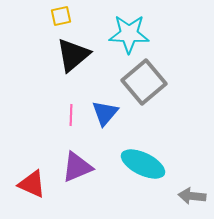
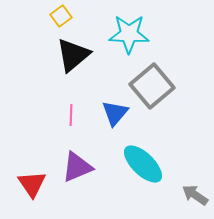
yellow square: rotated 25 degrees counterclockwise
gray square: moved 8 px right, 4 px down
blue triangle: moved 10 px right
cyan ellipse: rotated 18 degrees clockwise
red triangle: rotated 32 degrees clockwise
gray arrow: moved 3 px right, 1 px up; rotated 28 degrees clockwise
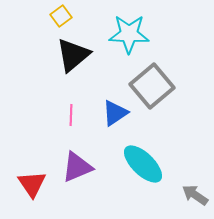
blue triangle: rotated 16 degrees clockwise
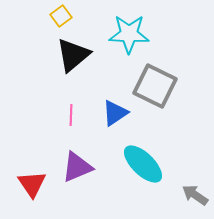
gray square: moved 3 px right; rotated 24 degrees counterclockwise
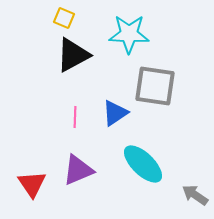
yellow square: moved 3 px right, 2 px down; rotated 30 degrees counterclockwise
black triangle: rotated 12 degrees clockwise
gray square: rotated 18 degrees counterclockwise
pink line: moved 4 px right, 2 px down
purple triangle: moved 1 px right, 3 px down
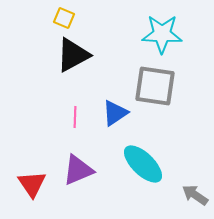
cyan star: moved 33 px right
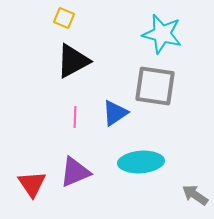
cyan star: rotated 12 degrees clockwise
black triangle: moved 6 px down
cyan ellipse: moved 2 px left, 2 px up; rotated 48 degrees counterclockwise
purple triangle: moved 3 px left, 2 px down
